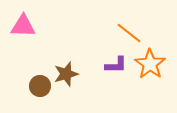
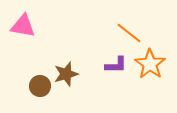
pink triangle: rotated 8 degrees clockwise
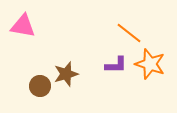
orange star: rotated 16 degrees counterclockwise
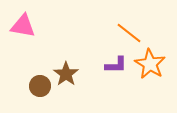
orange star: rotated 12 degrees clockwise
brown star: rotated 20 degrees counterclockwise
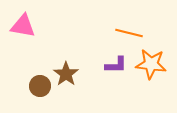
orange line: rotated 24 degrees counterclockwise
orange star: moved 1 px right; rotated 24 degrees counterclockwise
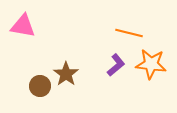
purple L-shape: rotated 40 degrees counterclockwise
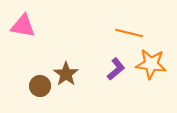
purple L-shape: moved 4 px down
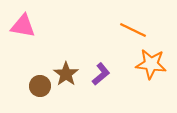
orange line: moved 4 px right, 3 px up; rotated 12 degrees clockwise
purple L-shape: moved 15 px left, 5 px down
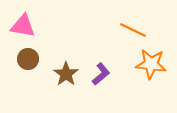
brown circle: moved 12 px left, 27 px up
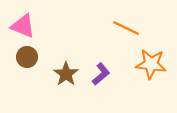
pink triangle: rotated 12 degrees clockwise
orange line: moved 7 px left, 2 px up
brown circle: moved 1 px left, 2 px up
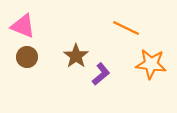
brown star: moved 10 px right, 18 px up
